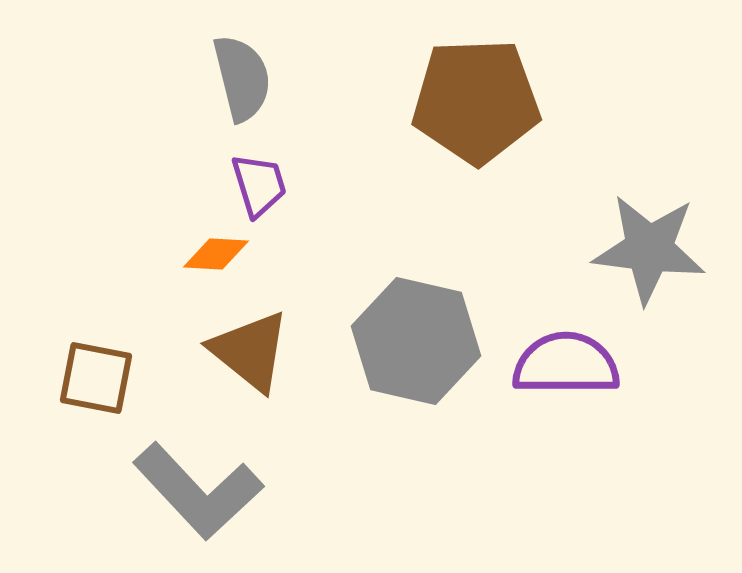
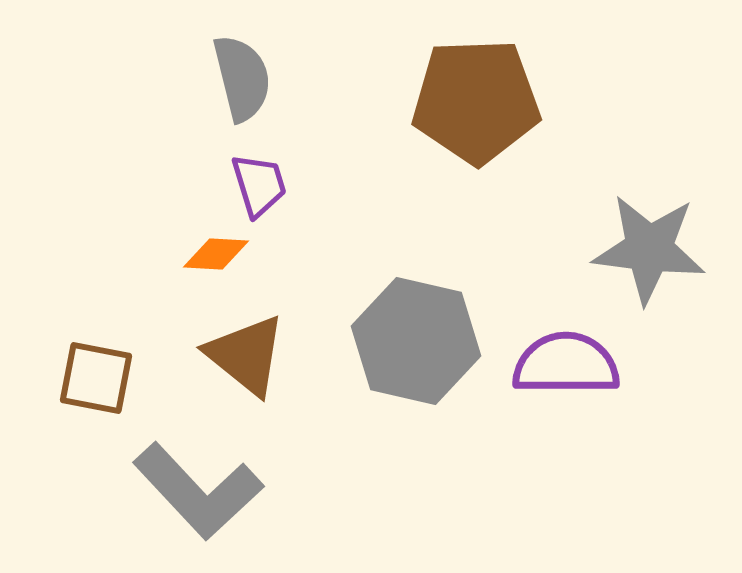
brown triangle: moved 4 px left, 4 px down
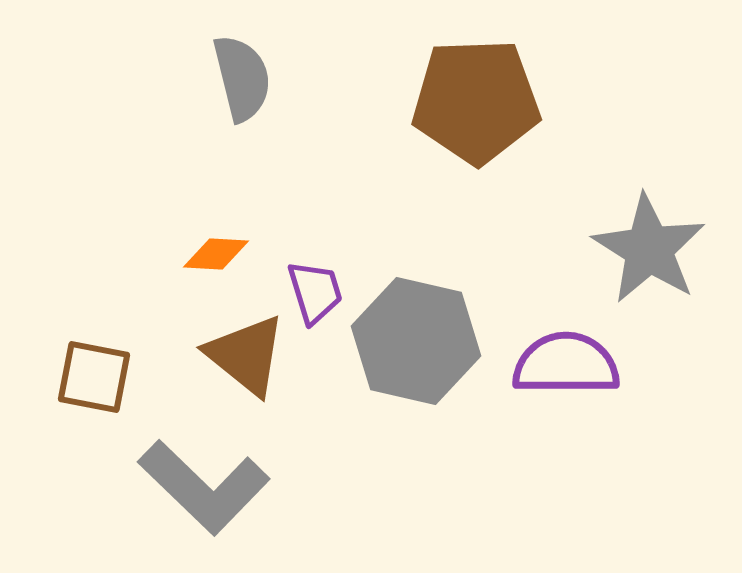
purple trapezoid: moved 56 px right, 107 px down
gray star: rotated 25 degrees clockwise
brown square: moved 2 px left, 1 px up
gray L-shape: moved 6 px right, 4 px up; rotated 3 degrees counterclockwise
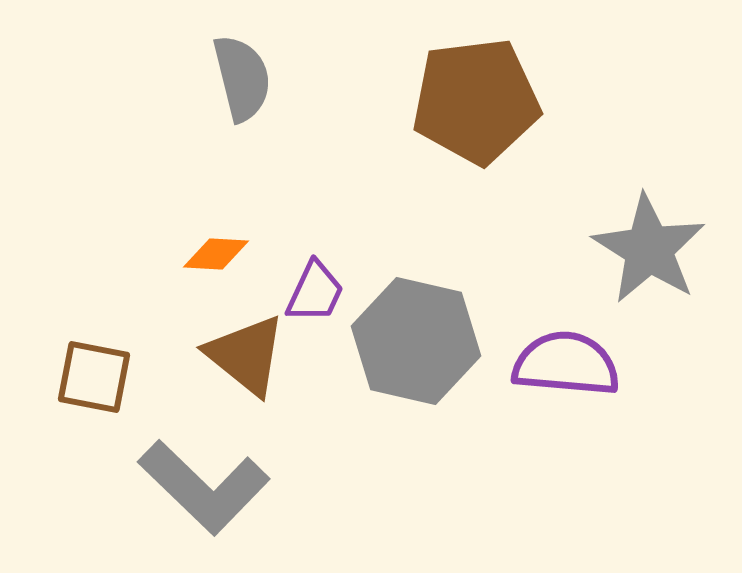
brown pentagon: rotated 5 degrees counterclockwise
purple trapezoid: rotated 42 degrees clockwise
purple semicircle: rotated 5 degrees clockwise
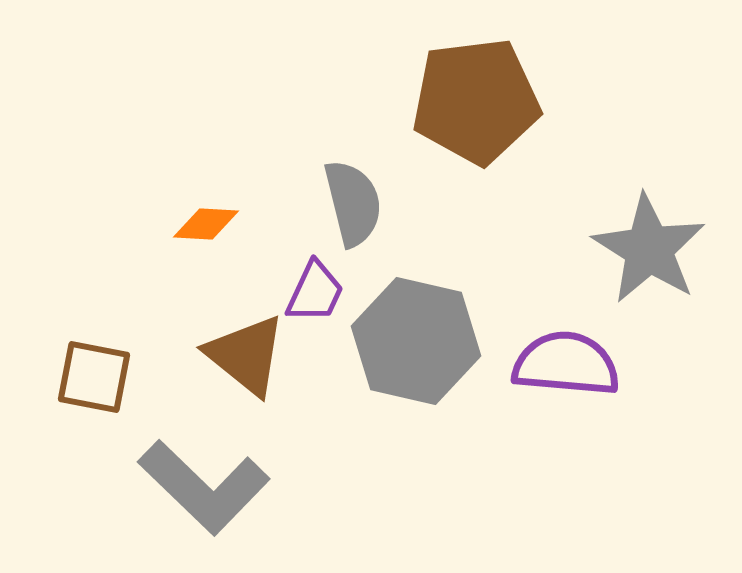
gray semicircle: moved 111 px right, 125 px down
orange diamond: moved 10 px left, 30 px up
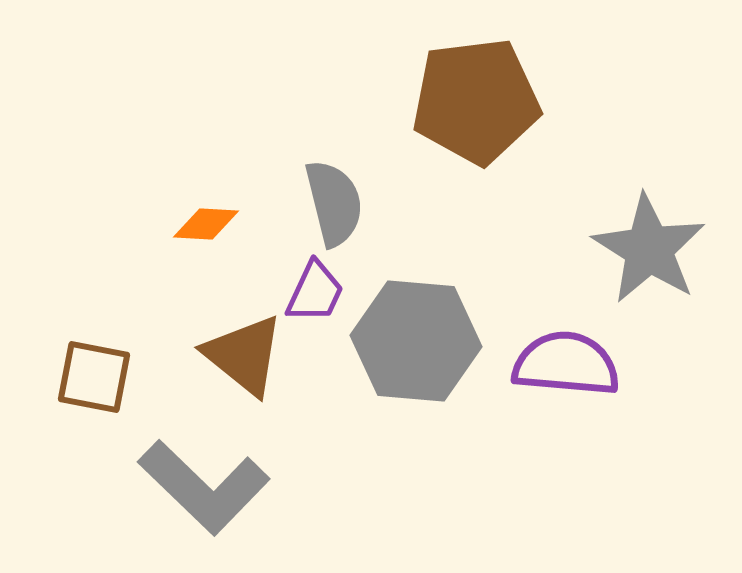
gray semicircle: moved 19 px left
gray hexagon: rotated 8 degrees counterclockwise
brown triangle: moved 2 px left
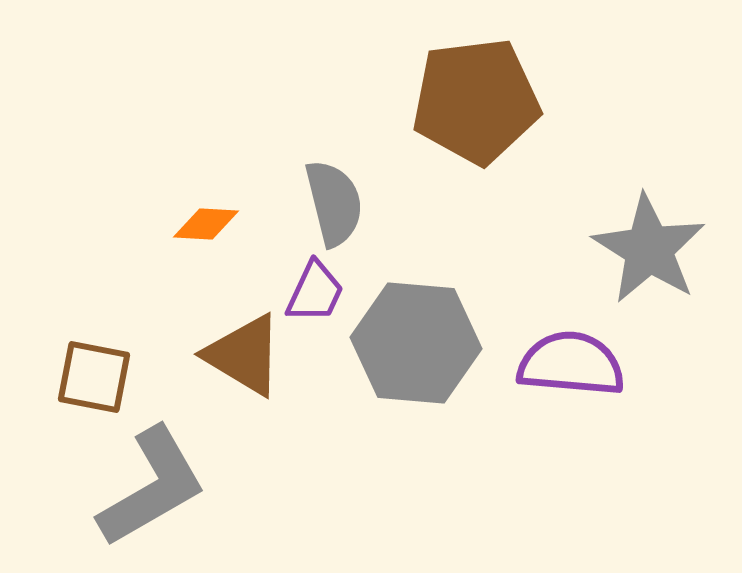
gray hexagon: moved 2 px down
brown triangle: rotated 8 degrees counterclockwise
purple semicircle: moved 5 px right
gray L-shape: moved 52 px left; rotated 74 degrees counterclockwise
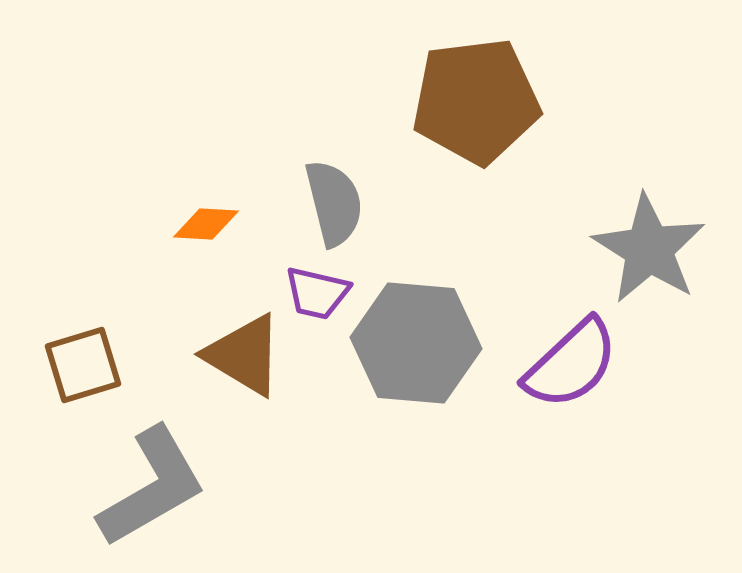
purple trapezoid: moved 2 px right, 1 px down; rotated 78 degrees clockwise
purple semicircle: rotated 132 degrees clockwise
brown square: moved 11 px left, 12 px up; rotated 28 degrees counterclockwise
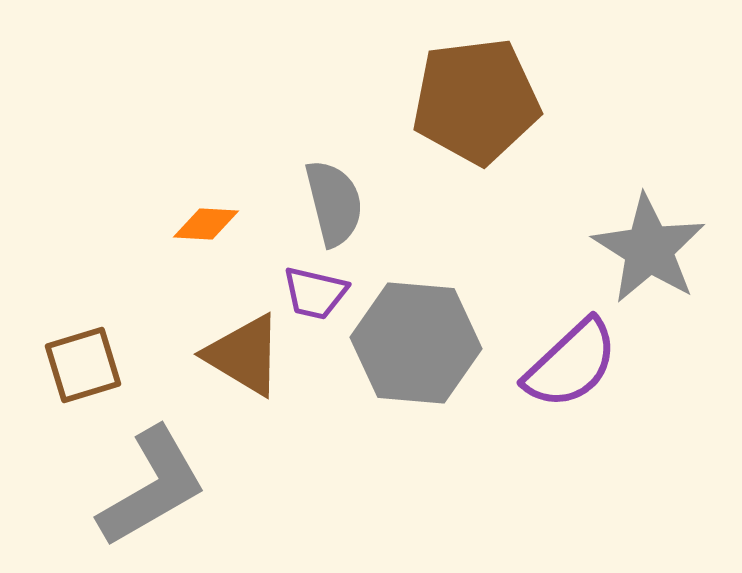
purple trapezoid: moved 2 px left
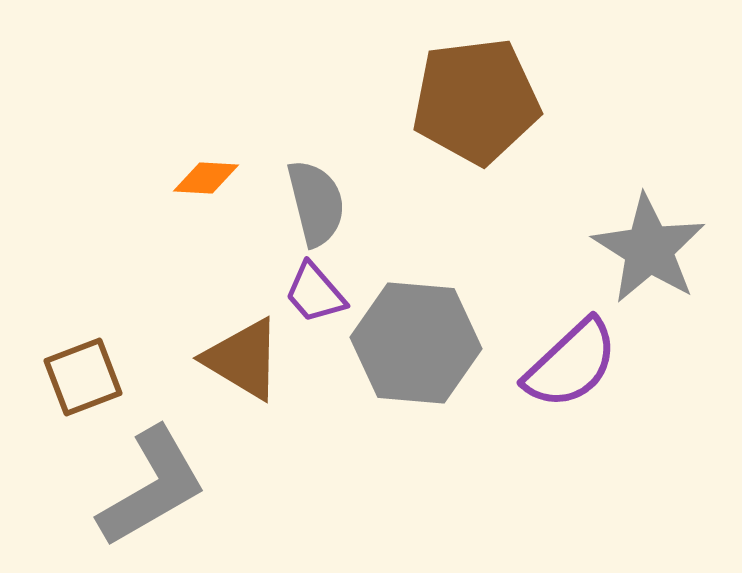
gray semicircle: moved 18 px left
orange diamond: moved 46 px up
purple trapezoid: rotated 36 degrees clockwise
brown triangle: moved 1 px left, 4 px down
brown square: moved 12 px down; rotated 4 degrees counterclockwise
